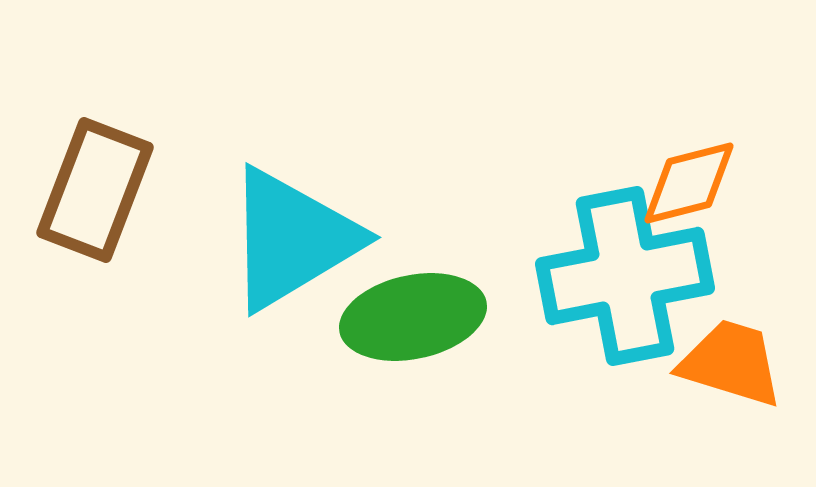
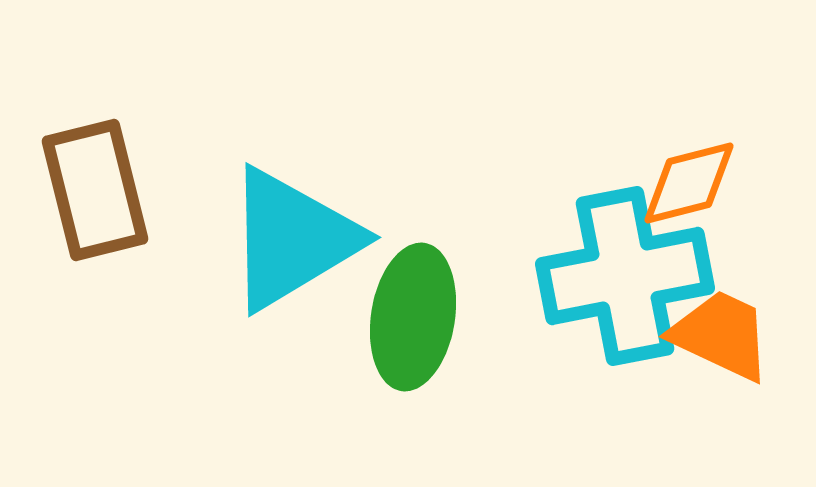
brown rectangle: rotated 35 degrees counterclockwise
green ellipse: rotated 69 degrees counterclockwise
orange trapezoid: moved 10 px left, 28 px up; rotated 8 degrees clockwise
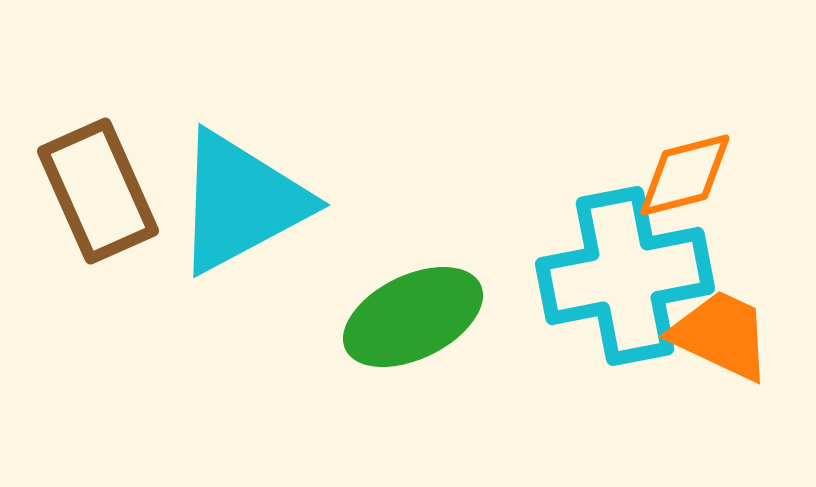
orange diamond: moved 4 px left, 8 px up
brown rectangle: moved 3 px right, 1 px down; rotated 10 degrees counterclockwise
cyan triangle: moved 51 px left, 37 px up; rotated 3 degrees clockwise
green ellipse: rotated 55 degrees clockwise
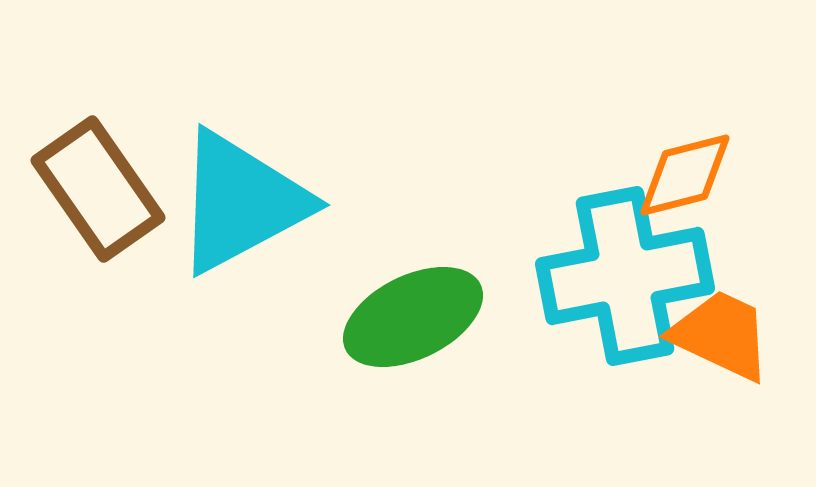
brown rectangle: moved 2 px up; rotated 11 degrees counterclockwise
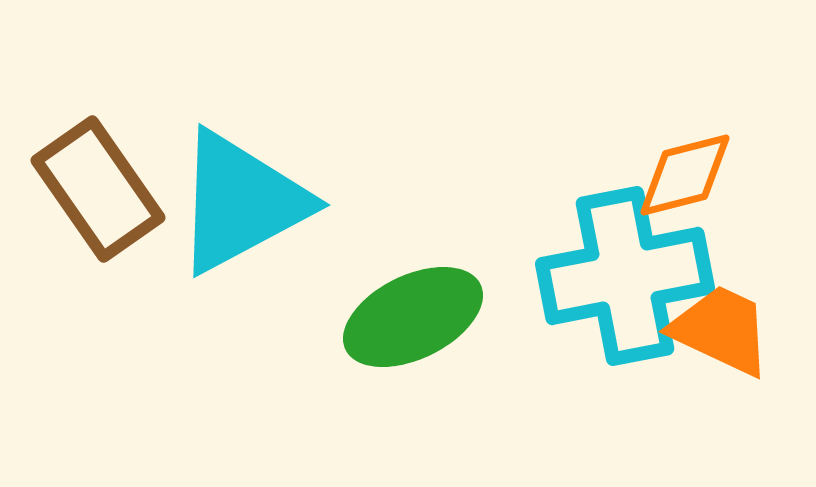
orange trapezoid: moved 5 px up
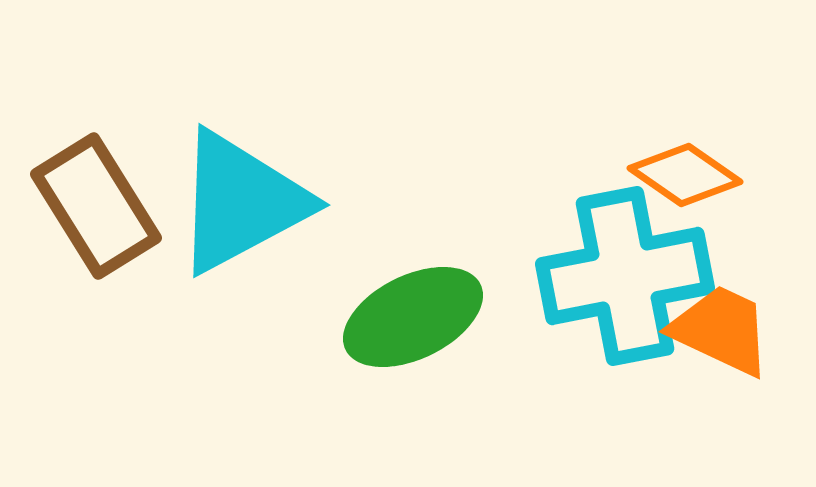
orange diamond: rotated 49 degrees clockwise
brown rectangle: moved 2 px left, 17 px down; rotated 3 degrees clockwise
